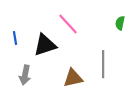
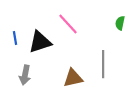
black triangle: moved 5 px left, 3 px up
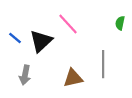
blue line: rotated 40 degrees counterclockwise
black triangle: moved 1 px right, 1 px up; rotated 25 degrees counterclockwise
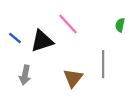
green semicircle: moved 2 px down
black triangle: moved 1 px right; rotated 25 degrees clockwise
brown triangle: rotated 40 degrees counterclockwise
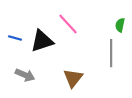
blue line: rotated 24 degrees counterclockwise
gray line: moved 8 px right, 11 px up
gray arrow: rotated 78 degrees counterclockwise
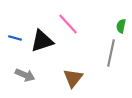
green semicircle: moved 1 px right, 1 px down
gray line: rotated 12 degrees clockwise
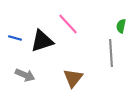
gray line: rotated 16 degrees counterclockwise
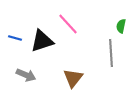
gray arrow: moved 1 px right
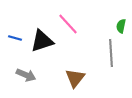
brown triangle: moved 2 px right
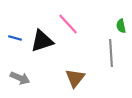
green semicircle: rotated 24 degrees counterclockwise
gray arrow: moved 6 px left, 3 px down
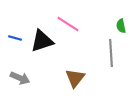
pink line: rotated 15 degrees counterclockwise
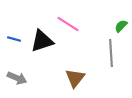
green semicircle: rotated 56 degrees clockwise
blue line: moved 1 px left, 1 px down
gray arrow: moved 3 px left
